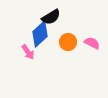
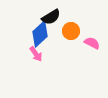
orange circle: moved 3 px right, 11 px up
pink arrow: moved 8 px right, 2 px down
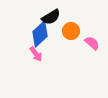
pink semicircle: rotated 14 degrees clockwise
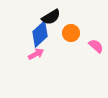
orange circle: moved 2 px down
pink semicircle: moved 4 px right, 3 px down
pink arrow: rotated 84 degrees counterclockwise
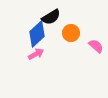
blue diamond: moved 3 px left
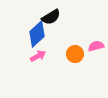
orange circle: moved 4 px right, 21 px down
pink semicircle: rotated 56 degrees counterclockwise
pink arrow: moved 2 px right, 2 px down
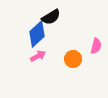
pink semicircle: rotated 119 degrees clockwise
orange circle: moved 2 px left, 5 px down
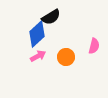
pink semicircle: moved 2 px left
orange circle: moved 7 px left, 2 px up
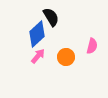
black semicircle: rotated 90 degrees counterclockwise
pink semicircle: moved 2 px left
pink arrow: rotated 21 degrees counterclockwise
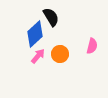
blue diamond: moved 2 px left
orange circle: moved 6 px left, 3 px up
